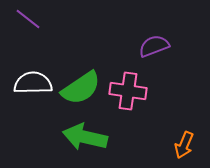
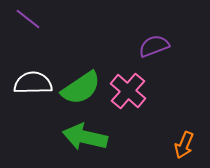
pink cross: rotated 33 degrees clockwise
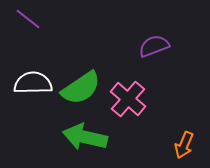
pink cross: moved 8 px down
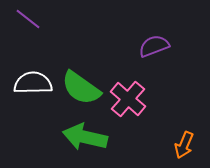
green semicircle: rotated 69 degrees clockwise
